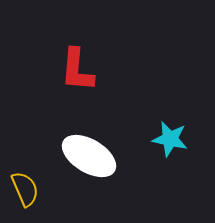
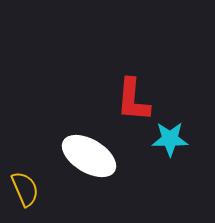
red L-shape: moved 56 px right, 30 px down
cyan star: rotated 12 degrees counterclockwise
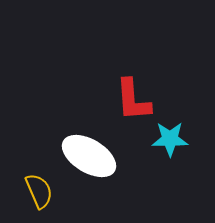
red L-shape: rotated 9 degrees counterclockwise
yellow semicircle: moved 14 px right, 2 px down
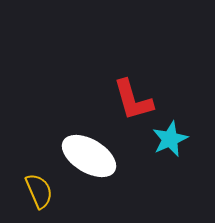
red L-shape: rotated 12 degrees counterclockwise
cyan star: rotated 24 degrees counterclockwise
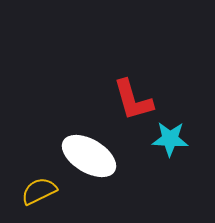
cyan star: rotated 27 degrees clockwise
yellow semicircle: rotated 93 degrees counterclockwise
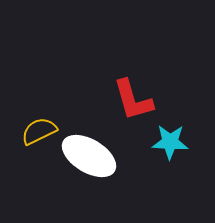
cyan star: moved 3 px down
yellow semicircle: moved 60 px up
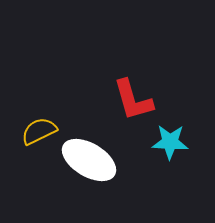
white ellipse: moved 4 px down
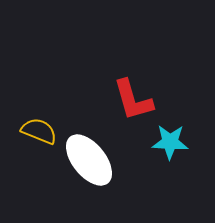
yellow semicircle: rotated 48 degrees clockwise
white ellipse: rotated 20 degrees clockwise
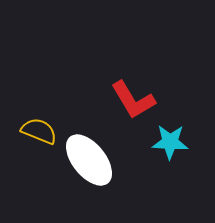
red L-shape: rotated 15 degrees counterclockwise
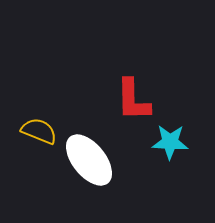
red L-shape: rotated 30 degrees clockwise
